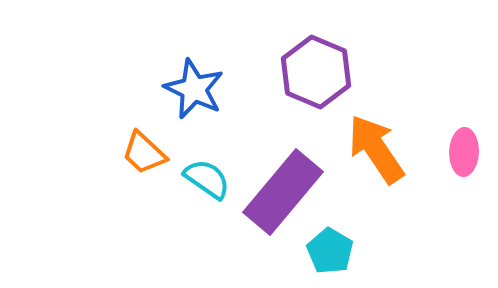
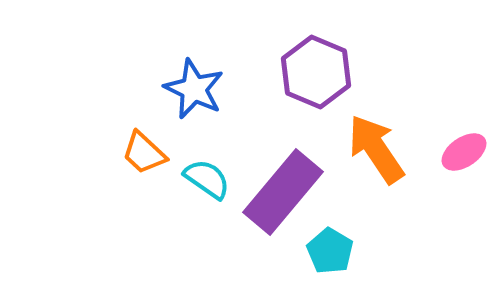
pink ellipse: rotated 54 degrees clockwise
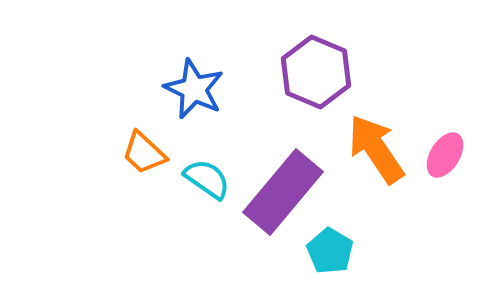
pink ellipse: moved 19 px left, 3 px down; rotated 24 degrees counterclockwise
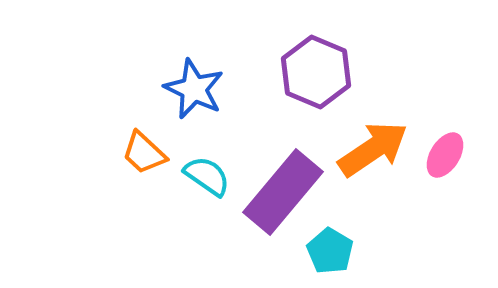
orange arrow: moved 3 px left; rotated 90 degrees clockwise
cyan semicircle: moved 3 px up
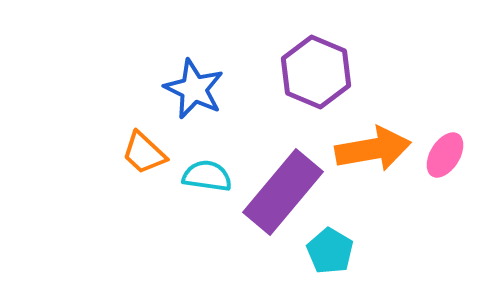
orange arrow: rotated 24 degrees clockwise
cyan semicircle: rotated 27 degrees counterclockwise
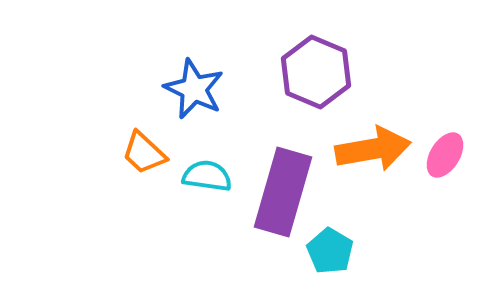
purple rectangle: rotated 24 degrees counterclockwise
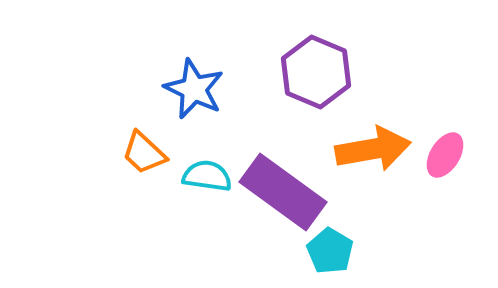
purple rectangle: rotated 70 degrees counterclockwise
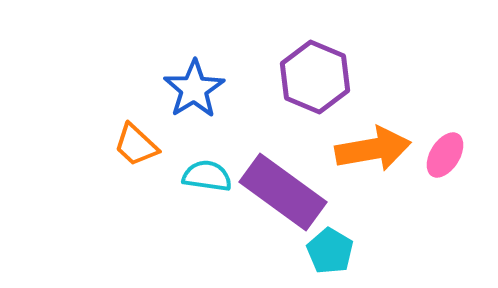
purple hexagon: moved 1 px left, 5 px down
blue star: rotated 14 degrees clockwise
orange trapezoid: moved 8 px left, 8 px up
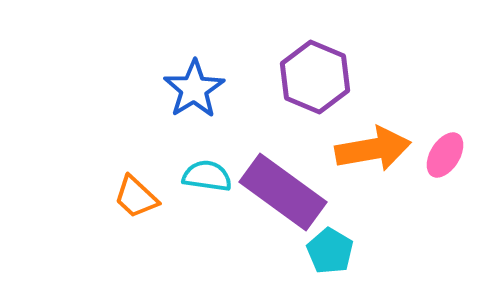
orange trapezoid: moved 52 px down
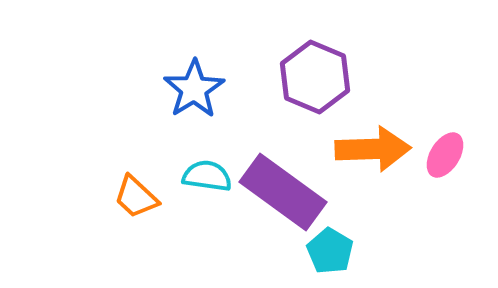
orange arrow: rotated 8 degrees clockwise
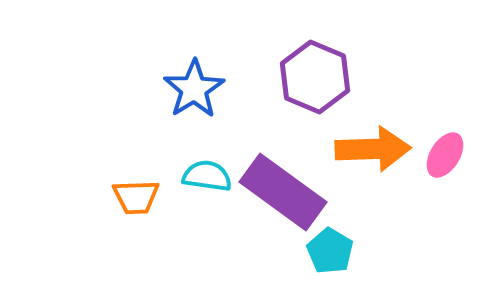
orange trapezoid: rotated 45 degrees counterclockwise
